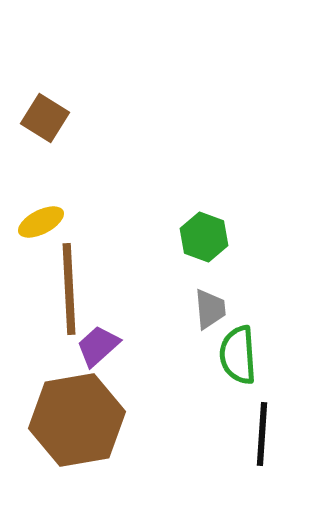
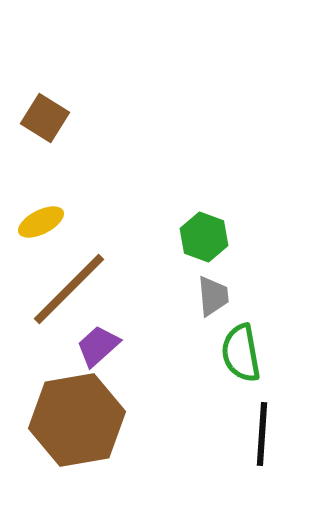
brown line: rotated 48 degrees clockwise
gray trapezoid: moved 3 px right, 13 px up
green semicircle: moved 3 px right, 2 px up; rotated 6 degrees counterclockwise
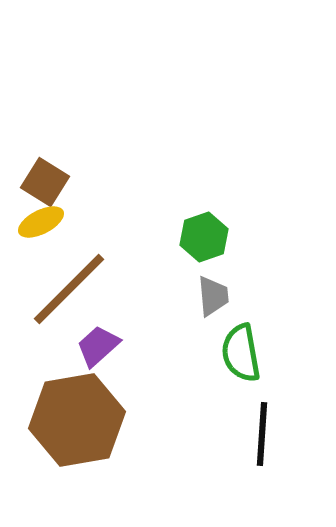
brown square: moved 64 px down
green hexagon: rotated 21 degrees clockwise
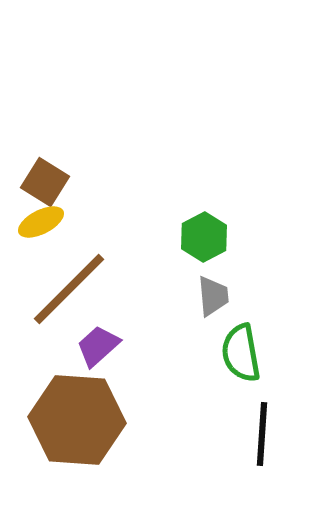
green hexagon: rotated 9 degrees counterclockwise
brown hexagon: rotated 14 degrees clockwise
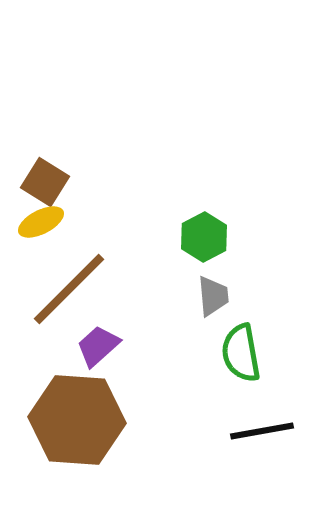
black line: moved 3 px up; rotated 76 degrees clockwise
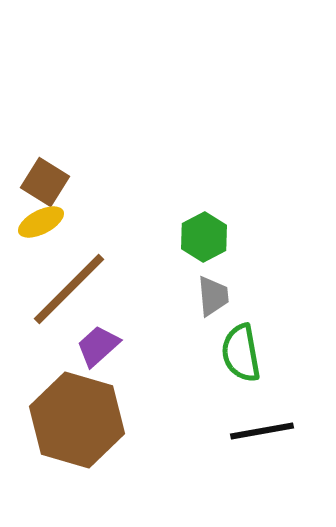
brown hexagon: rotated 12 degrees clockwise
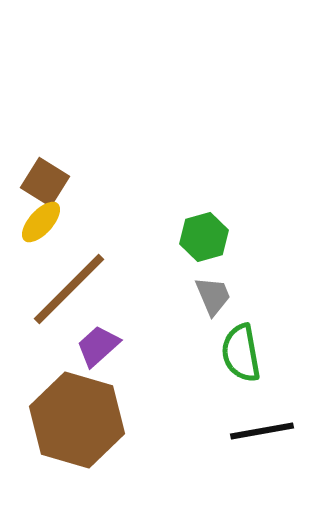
yellow ellipse: rotated 21 degrees counterclockwise
green hexagon: rotated 12 degrees clockwise
gray trapezoid: rotated 18 degrees counterclockwise
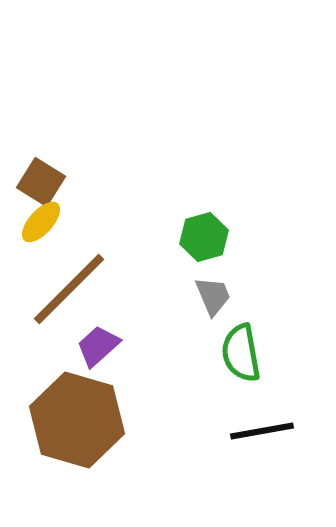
brown square: moved 4 px left
